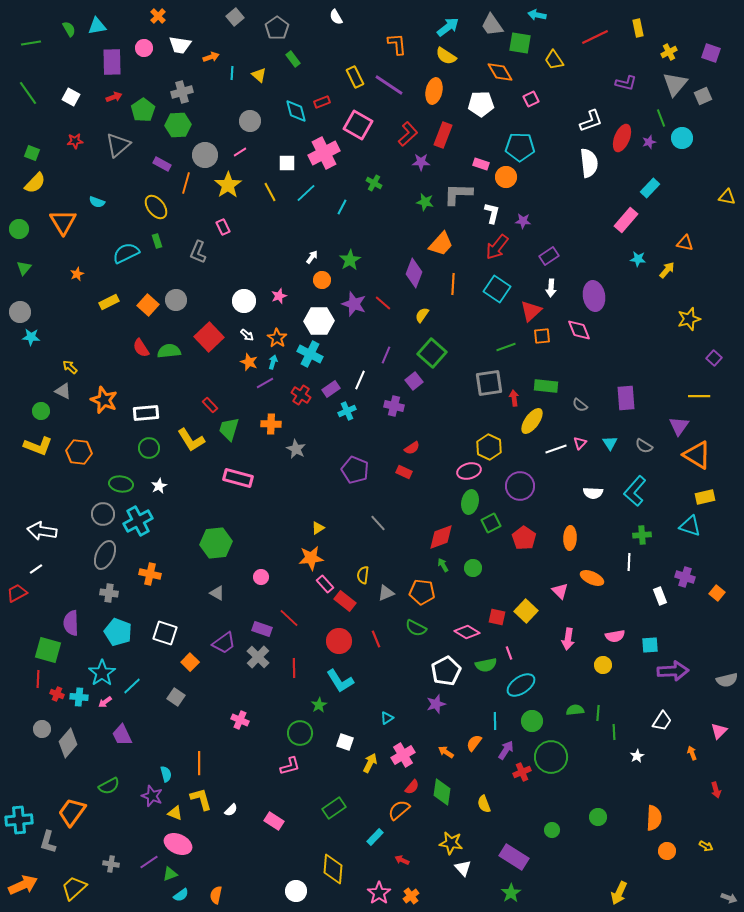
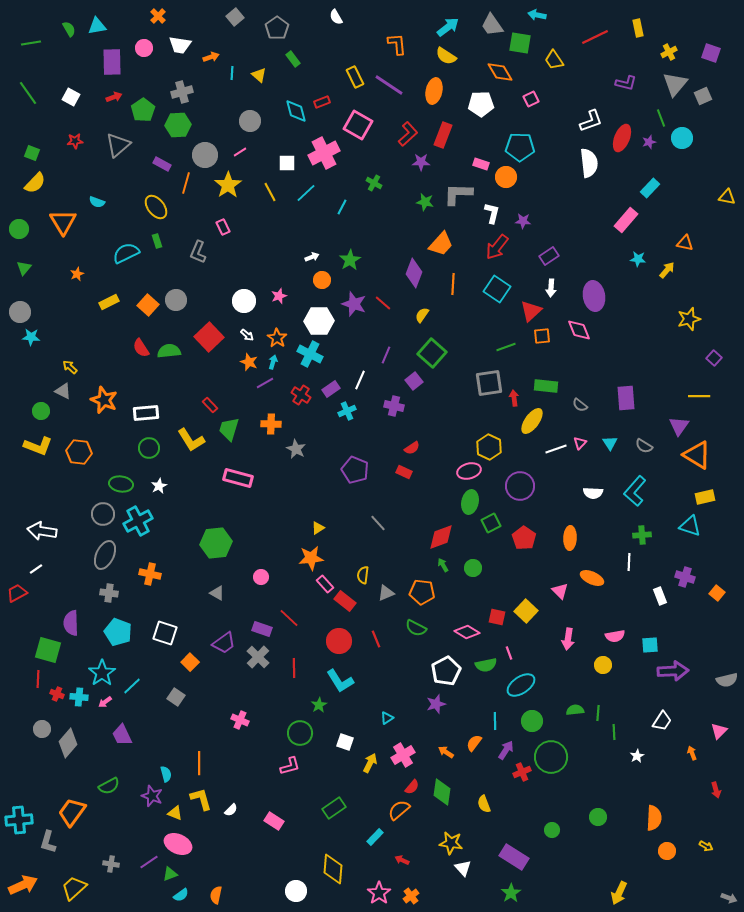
white arrow at (312, 257): rotated 32 degrees clockwise
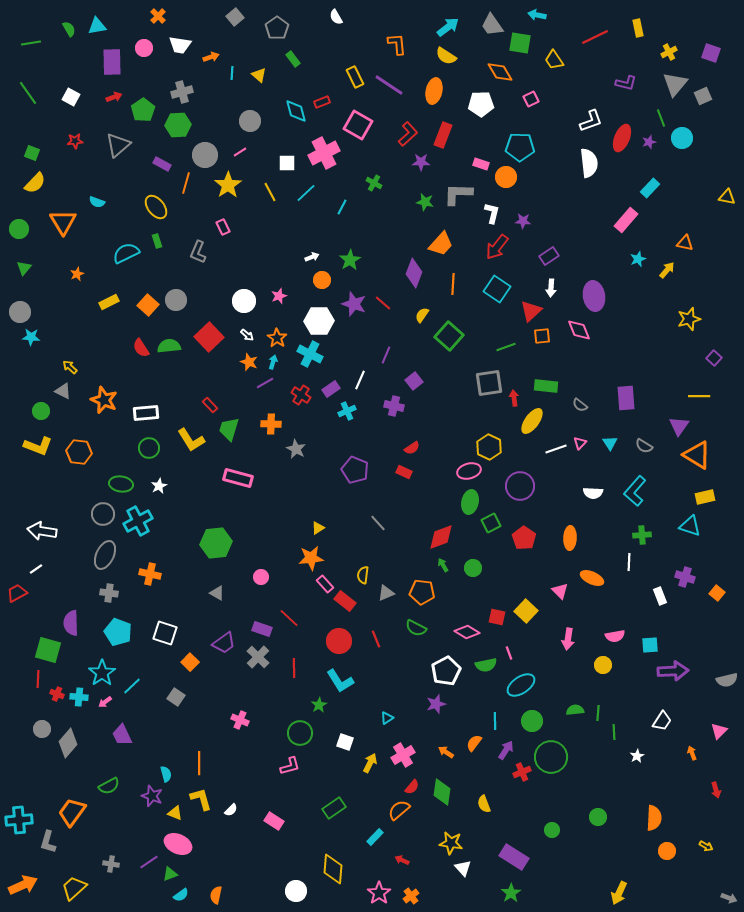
cyan star at (638, 259): rotated 28 degrees counterclockwise
green semicircle at (169, 351): moved 5 px up
green square at (432, 353): moved 17 px right, 17 px up
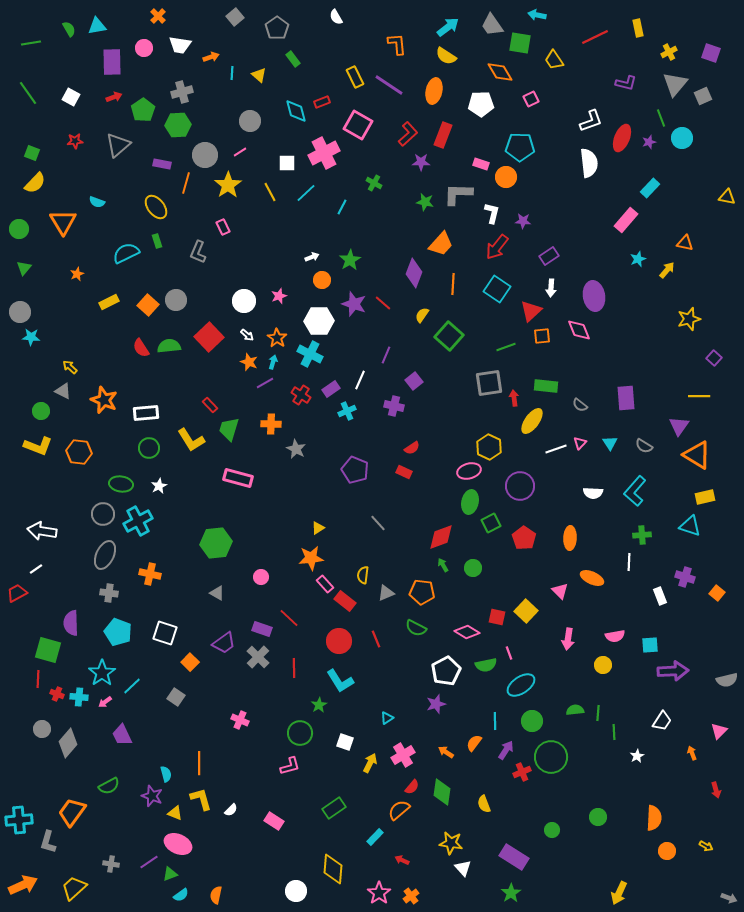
purple rectangle at (162, 164): rotated 18 degrees counterclockwise
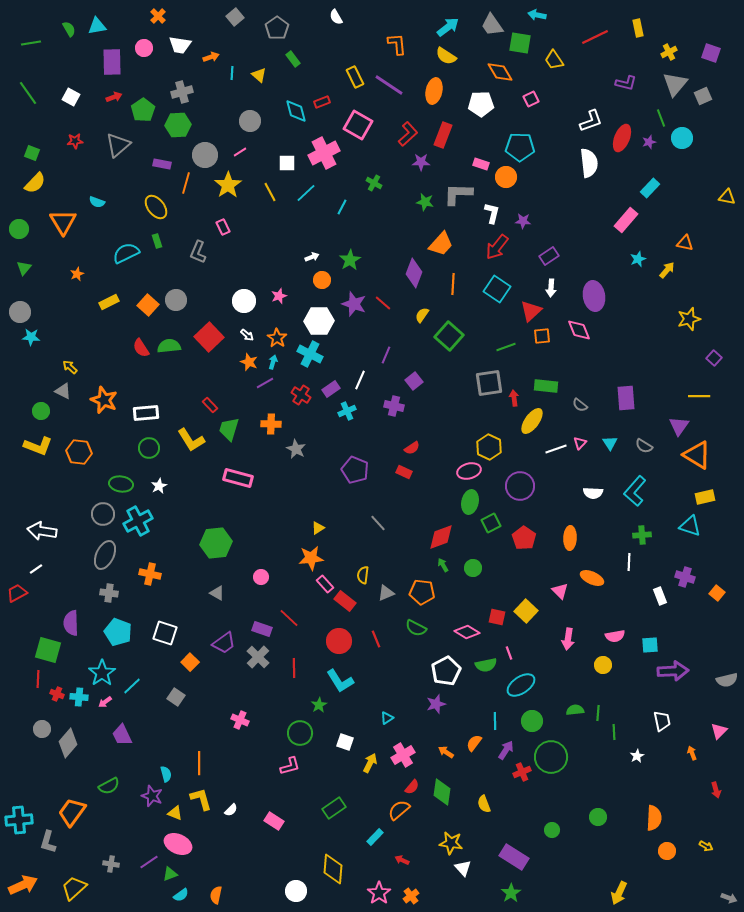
white trapezoid at (662, 721): rotated 45 degrees counterclockwise
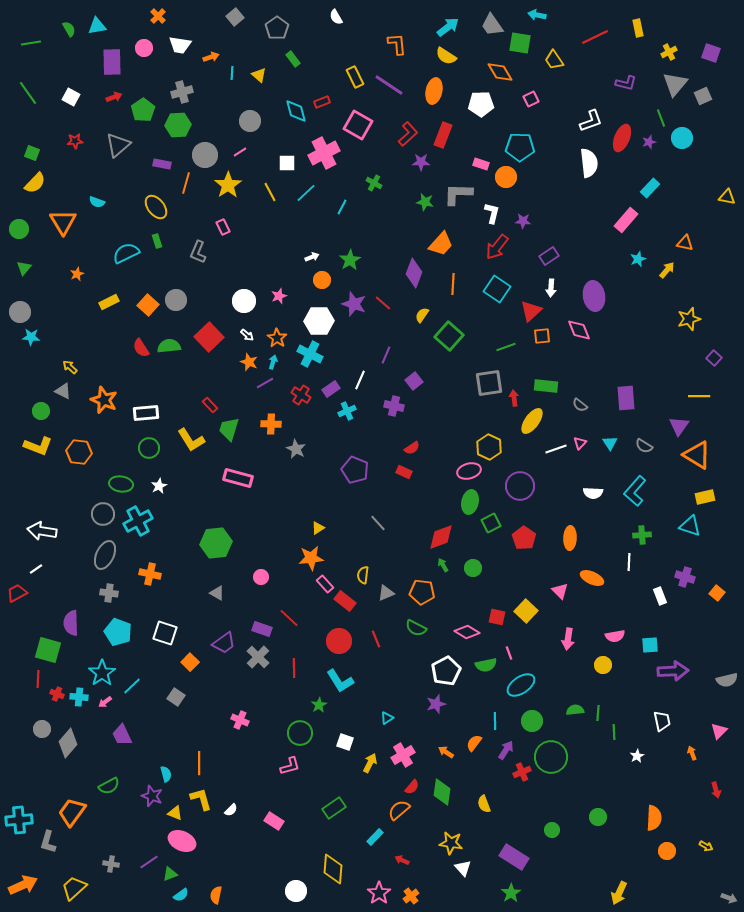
pink ellipse at (178, 844): moved 4 px right, 3 px up
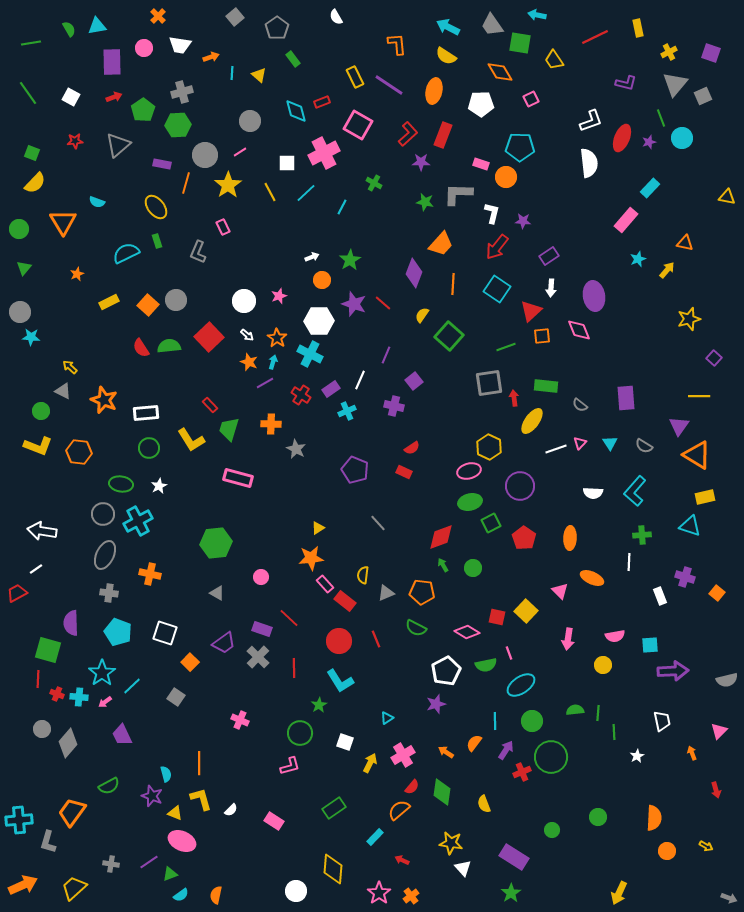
cyan arrow at (448, 27): rotated 115 degrees counterclockwise
green ellipse at (470, 502): rotated 65 degrees clockwise
